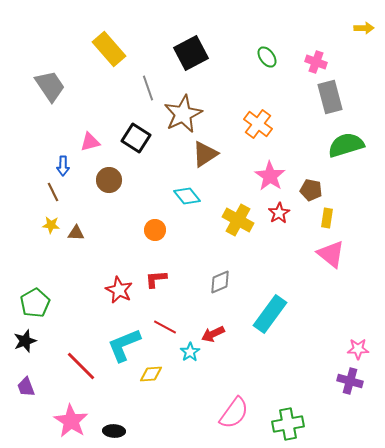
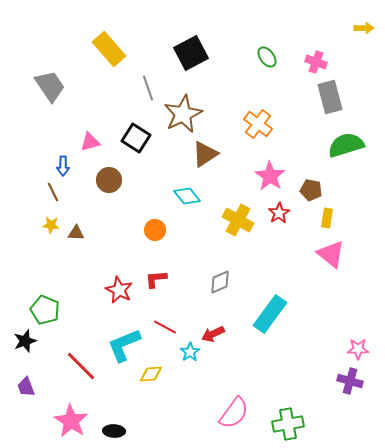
green pentagon at (35, 303): moved 10 px right, 7 px down; rotated 20 degrees counterclockwise
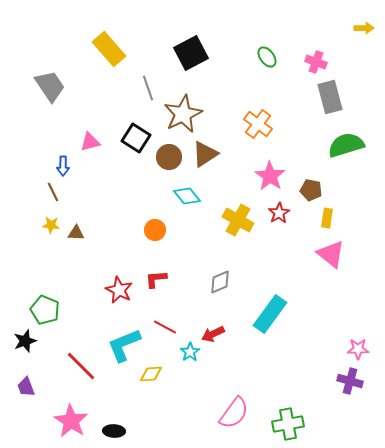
brown circle at (109, 180): moved 60 px right, 23 px up
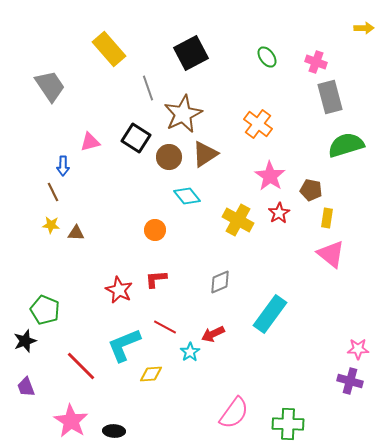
green cross at (288, 424): rotated 12 degrees clockwise
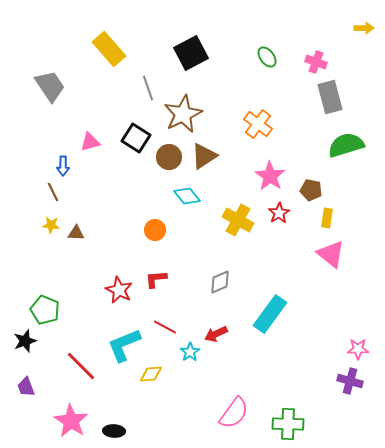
brown triangle at (205, 154): moved 1 px left, 2 px down
red arrow at (213, 334): moved 3 px right
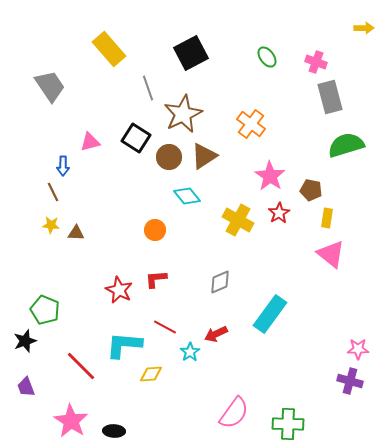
orange cross at (258, 124): moved 7 px left
cyan L-shape at (124, 345): rotated 27 degrees clockwise
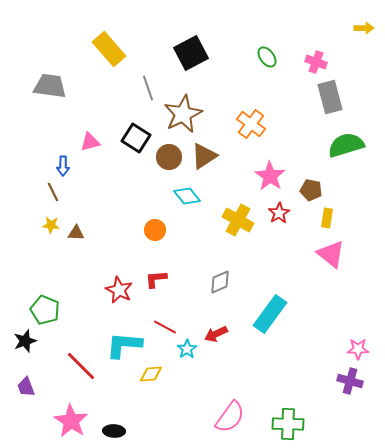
gray trapezoid at (50, 86): rotated 48 degrees counterclockwise
cyan star at (190, 352): moved 3 px left, 3 px up
pink semicircle at (234, 413): moved 4 px left, 4 px down
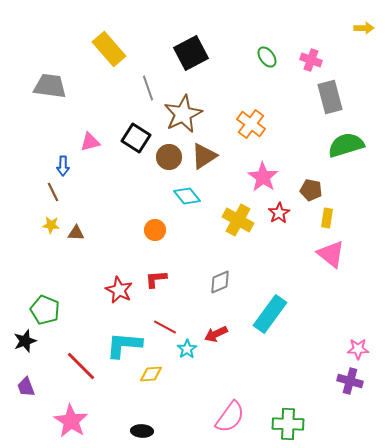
pink cross at (316, 62): moved 5 px left, 2 px up
pink star at (270, 176): moved 7 px left, 1 px down
black ellipse at (114, 431): moved 28 px right
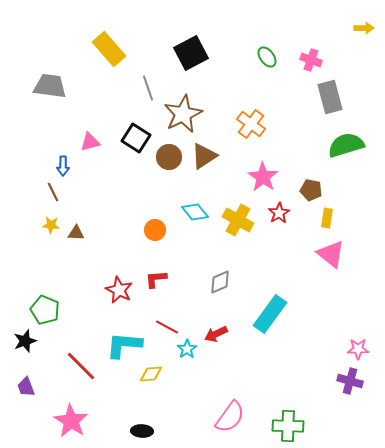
cyan diamond at (187, 196): moved 8 px right, 16 px down
red line at (165, 327): moved 2 px right
green cross at (288, 424): moved 2 px down
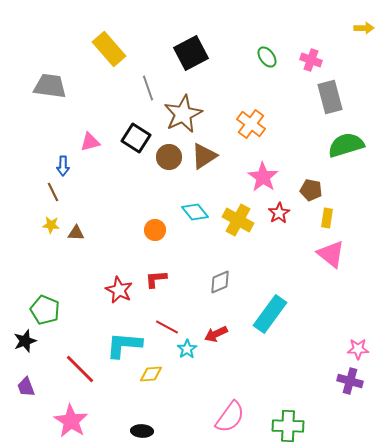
red line at (81, 366): moved 1 px left, 3 px down
